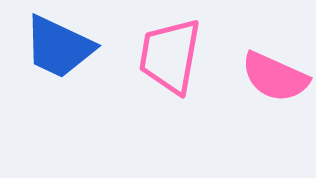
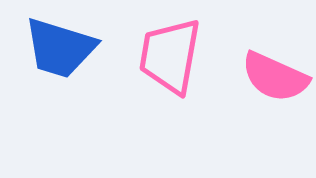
blue trapezoid: moved 1 px right, 1 px down; rotated 8 degrees counterclockwise
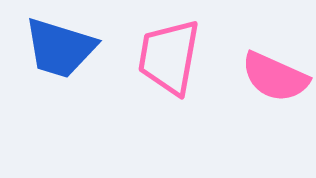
pink trapezoid: moved 1 px left, 1 px down
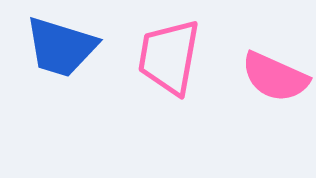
blue trapezoid: moved 1 px right, 1 px up
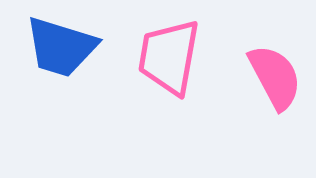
pink semicircle: rotated 142 degrees counterclockwise
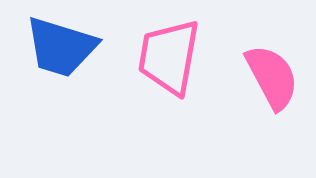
pink semicircle: moved 3 px left
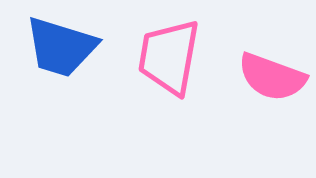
pink semicircle: rotated 138 degrees clockwise
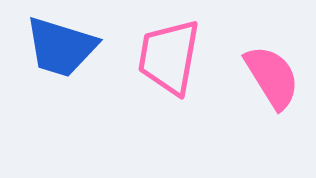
pink semicircle: rotated 142 degrees counterclockwise
